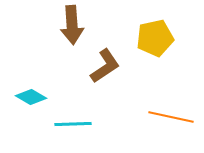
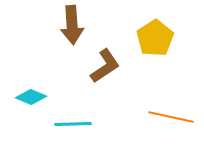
yellow pentagon: rotated 21 degrees counterclockwise
cyan diamond: rotated 8 degrees counterclockwise
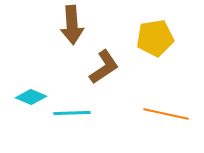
yellow pentagon: rotated 24 degrees clockwise
brown L-shape: moved 1 px left, 1 px down
orange line: moved 5 px left, 3 px up
cyan line: moved 1 px left, 11 px up
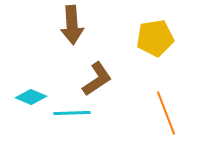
brown L-shape: moved 7 px left, 12 px down
orange line: moved 1 px up; rotated 57 degrees clockwise
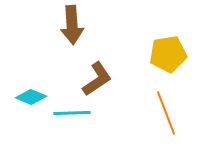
yellow pentagon: moved 13 px right, 16 px down
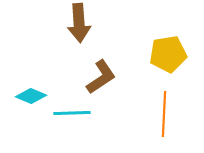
brown arrow: moved 7 px right, 2 px up
brown L-shape: moved 4 px right, 2 px up
cyan diamond: moved 1 px up
orange line: moved 2 px left, 1 px down; rotated 24 degrees clockwise
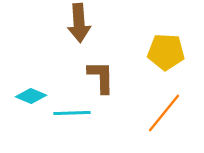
yellow pentagon: moved 2 px left, 2 px up; rotated 12 degrees clockwise
brown L-shape: rotated 57 degrees counterclockwise
orange line: moved 1 px up; rotated 36 degrees clockwise
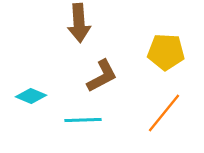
brown L-shape: moved 1 px right, 1 px up; rotated 63 degrees clockwise
cyan line: moved 11 px right, 7 px down
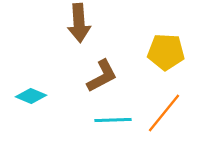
cyan line: moved 30 px right
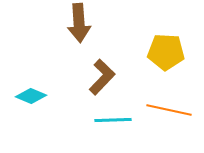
brown L-shape: moved 1 px down; rotated 18 degrees counterclockwise
orange line: moved 5 px right, 3 px up; rotated 63 degrees clockwise
